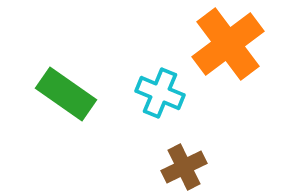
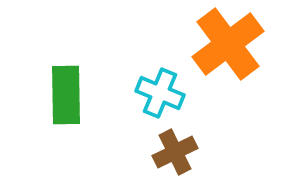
green rectangle: moved 1 px down; rotated 54 degrees clockwise
brown cross: moved 9 px left, 15 px up
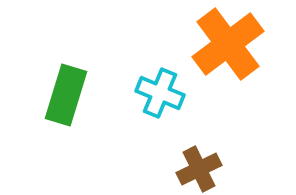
green rectangle: rotated 18 degrees clockwise
brown cross: moved 24 px right, 17 px down
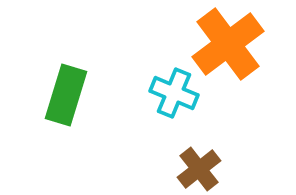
cyan cross: moved 14 px right
brown cross: rotated 12 degrees counterclockwise
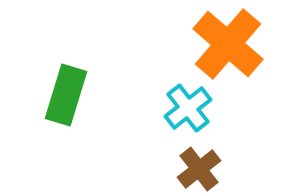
orange cross: rotated 12 degrees counterclockwise
cyan cross: moved 14 px right, 15 px down; rotated 30 degrees clockwise
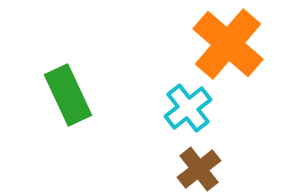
green rectangle: moved 2 px right; rotated 42 degrees counterclockwise
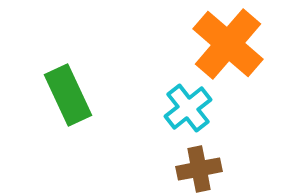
brown cross: rotated 27 degrees clockwise
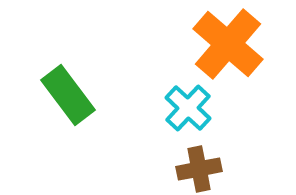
green rectangle: rotated 12 degrees counterclockwise
cyan cross: rotated 9 degrees counterclockwise
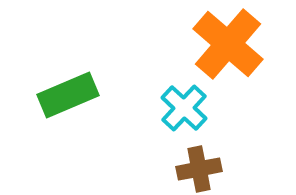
green rectangle: rotated 76 degrees counterclockwise
cyan cross: moved 4 px left
